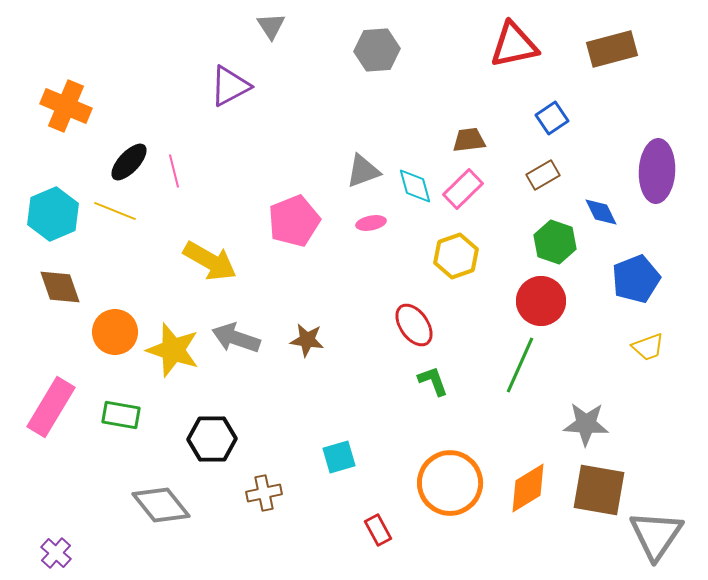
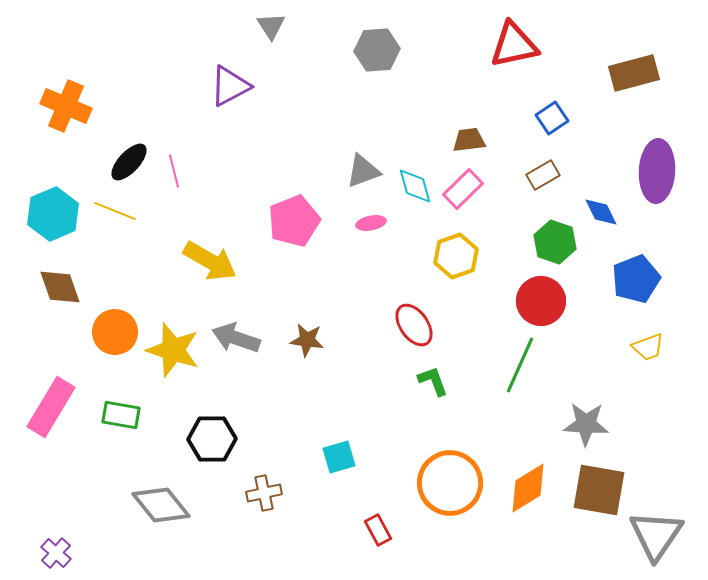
brown rectangle at (612, 49): moved 22 px right, 24 px down
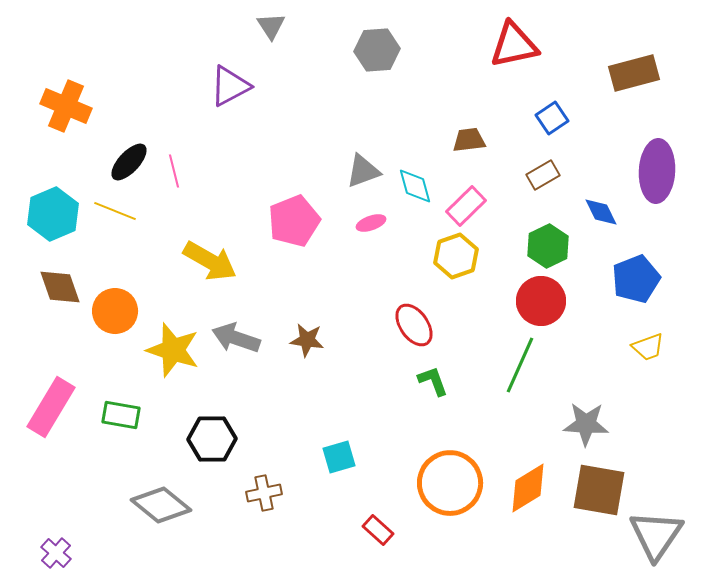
pink rectangle at (463, 189): moved 3 px right, 17 px down
pink ellipse at (371, 223): rotated 8 degrees counterclockwise
green hexagon at (555, 242): moved 7 px left, 4 px down; rotated 15 degrees clockwise
orange circle at (115, 332): moved 21 px up
gray diamond at (161, 505): rotated 12 degrees counterclockwise
red rectangle at (378, 530): rotated 20 degrees counterclockwise
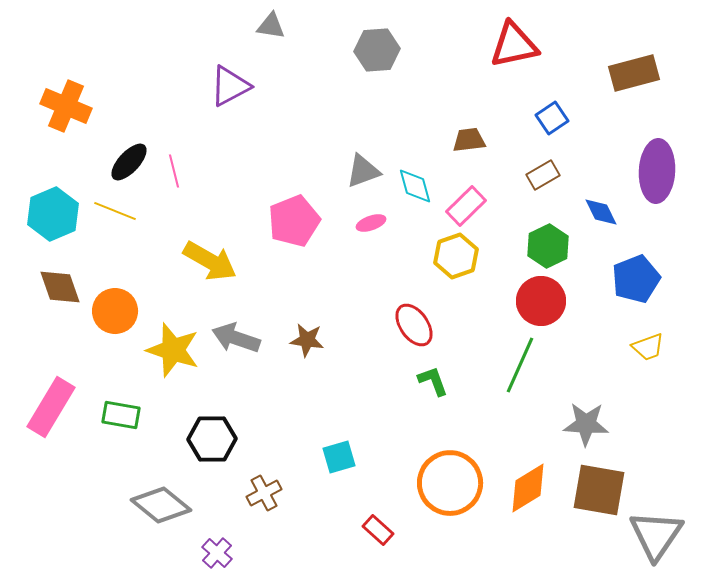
gray triangle at (271, 26): rotated 48 degrees counterclockwise
brown cross at (264, 493): rotated 16 degrees counterclockwise
purple cross at (56, 553): moved 161 px right
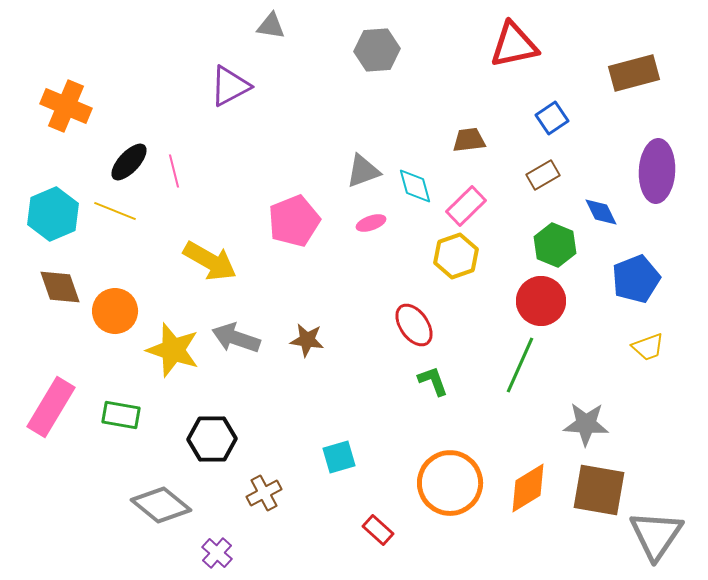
green hexagon at (548, 246): moved 7 px right, 1 px up; rotated 12 degrees counterclockwise
